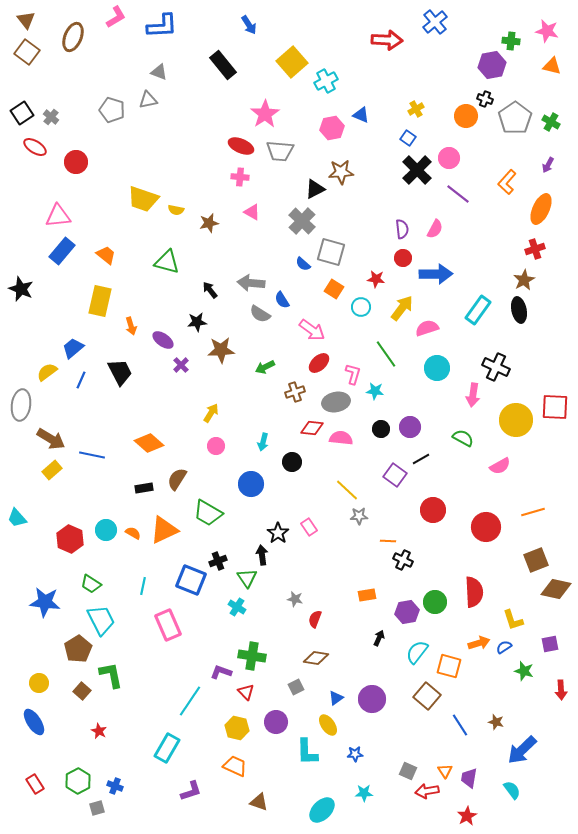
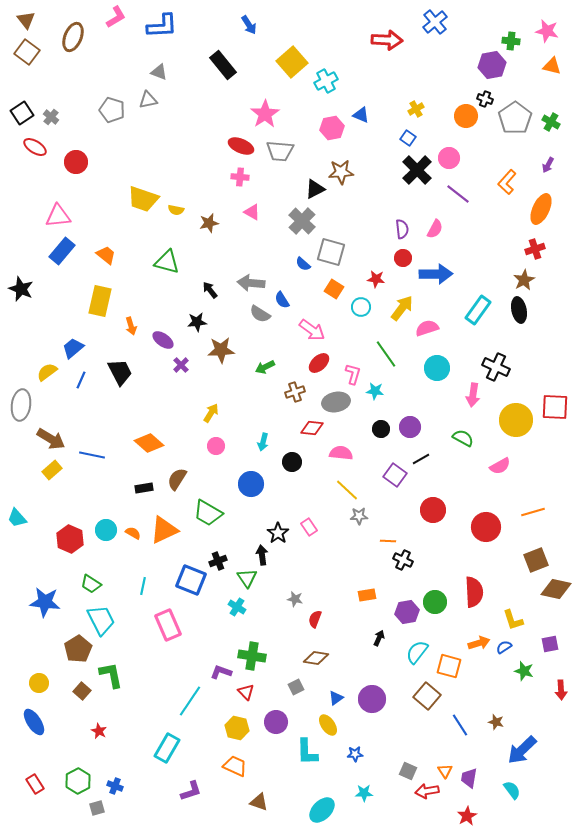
pink semicircle at (341, 438): moved 15 px down
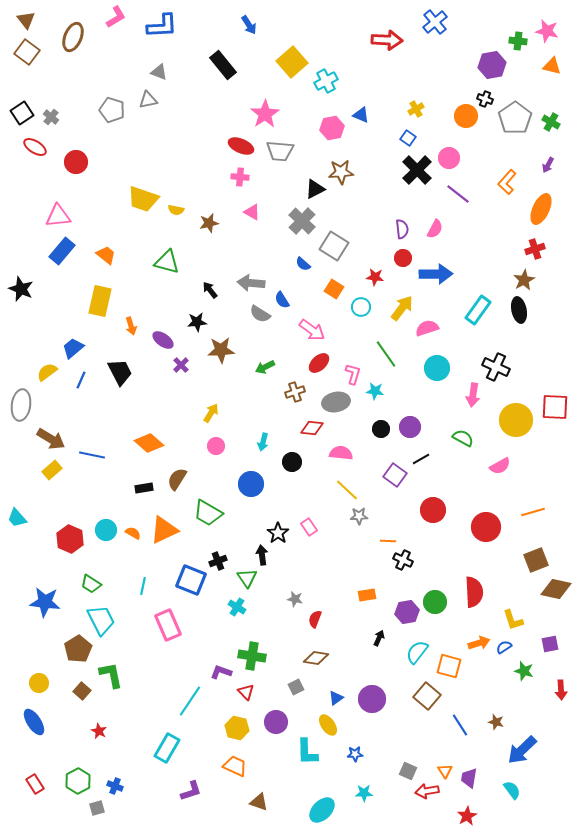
green cross at (511, 41): moved 7 px right
gray square at (331, 252): moved 3 px right, 6 px up; rotated 16 degrees clockwise
red star at (376, 279): moved 1 px left, 2 px up
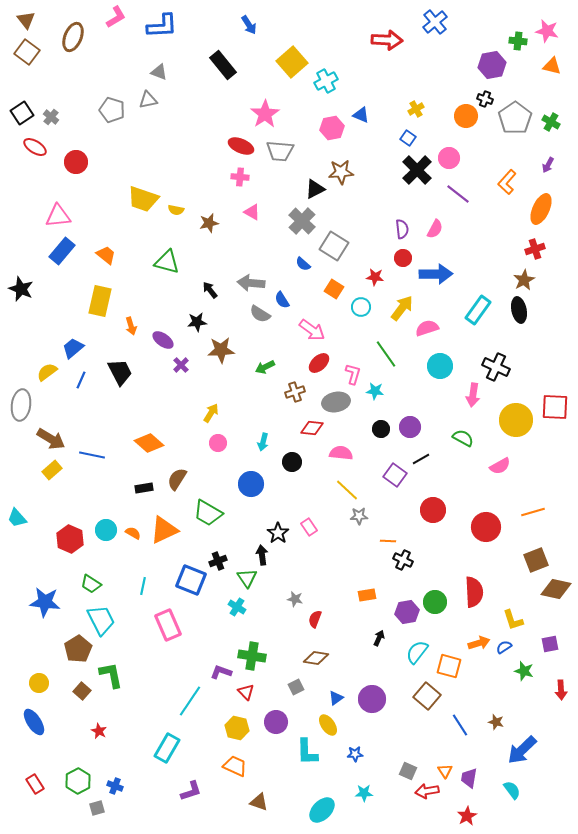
cyan circle at (437, 368): moved 3 px right, 2 px up
pink circle at (216, 446): moved 2 px right, 3 px up
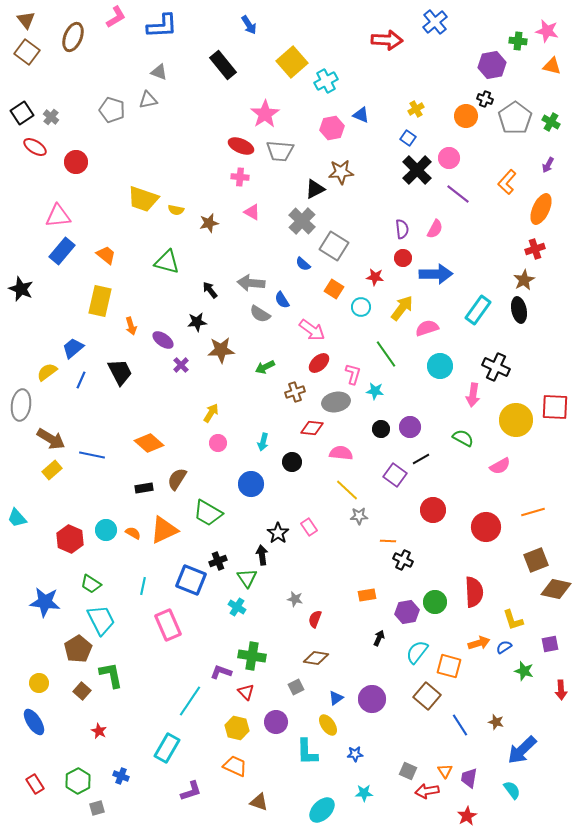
blue cross at (115, 786): moved 6 px right, 10 px up
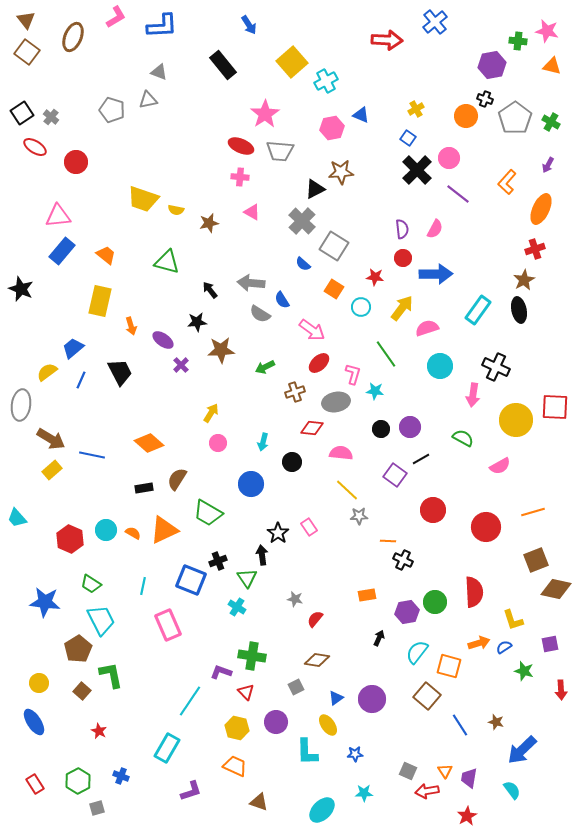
red semicircle at (315, 619): rotated 18 degrees clockwise
brown diamond at (316, 658): moved 1 px right, 2 px down
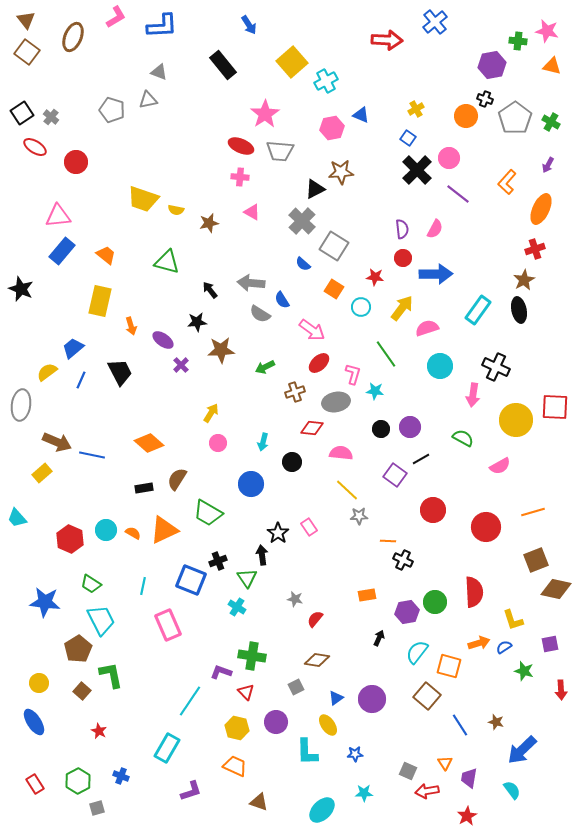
brown arrow at (51, 439): moved 6 px right, 3 px down; rotated 8 degrees counterclockwise
yellow rectangle at (52, 470): moved 10 px left, 3 px down
orange triangle at (445, 771): moved 8 px up
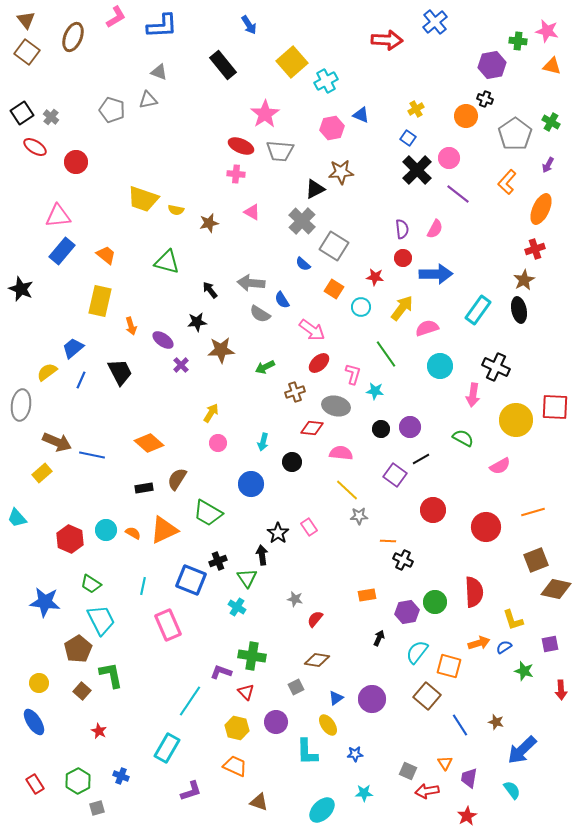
gray pentagon at (515, 118): moved 16 px down
pink cross at (240, 177): moved 4 px left, 3 px up
gray ellipse at (336, 402): moved 4 px down; rotated 24 degrees clockwise
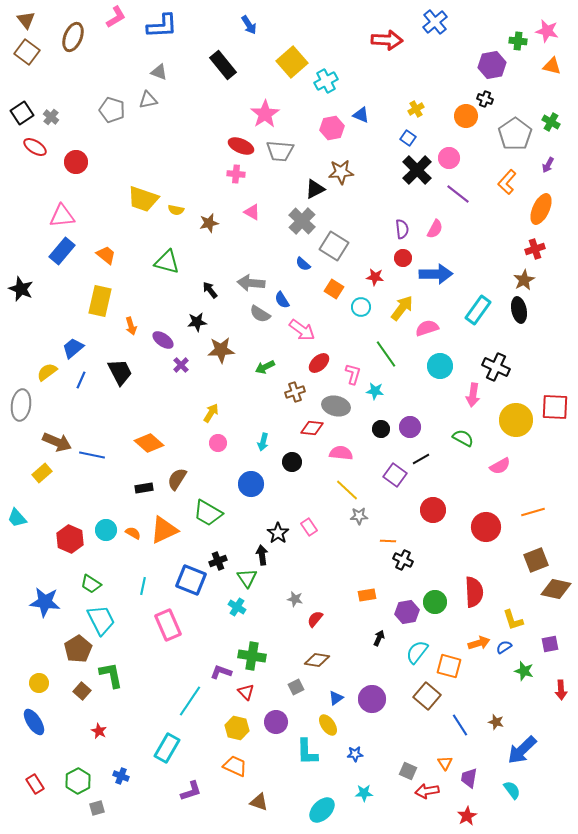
pink triangle at (58, 216): moved 4 px right
pink arrow at (312, 330): moved 10 px left
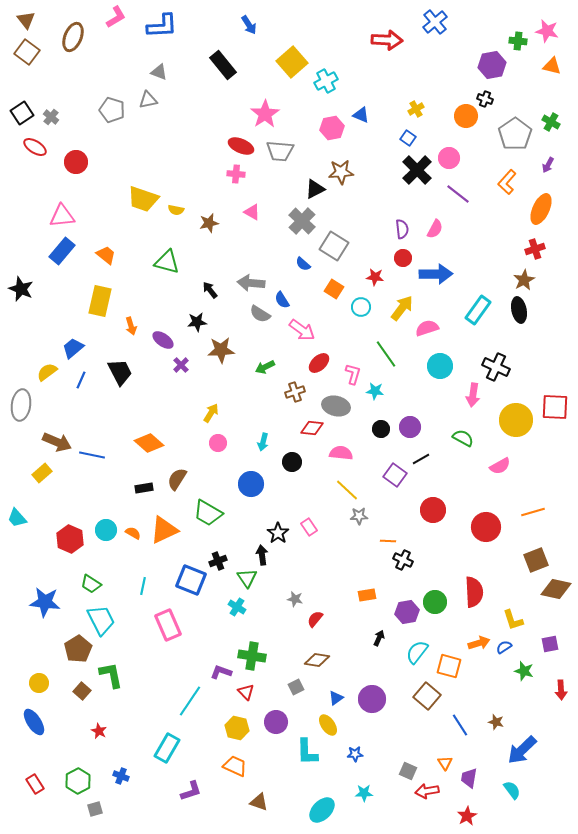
gray square at (97, 808): moved 2 px left, 1 px down
